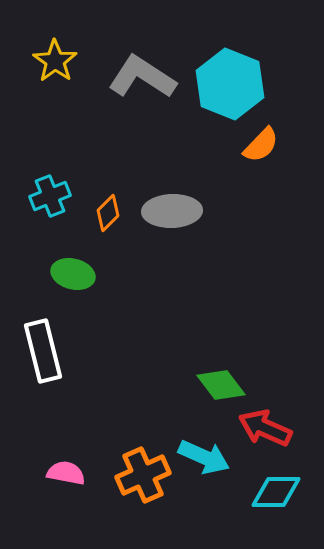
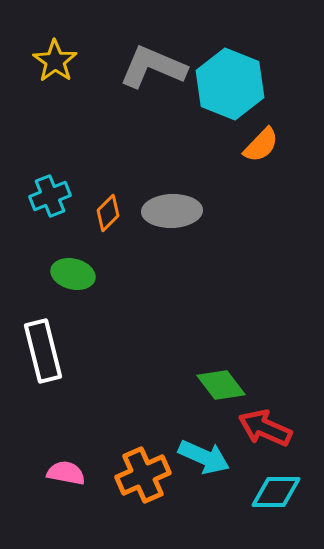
gray L-shape: moved 11 px right, 10 px up; rotated 10 degrees counterclockwise
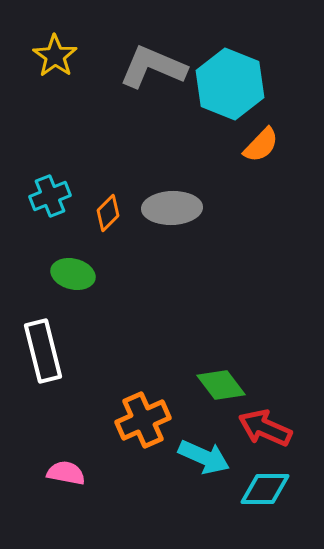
yellow star: moved 5 px up
gray ellipse: moved 3 px up
orange cross: moved 55 px up
cyan diamond: moved 11 px left, 3 px up
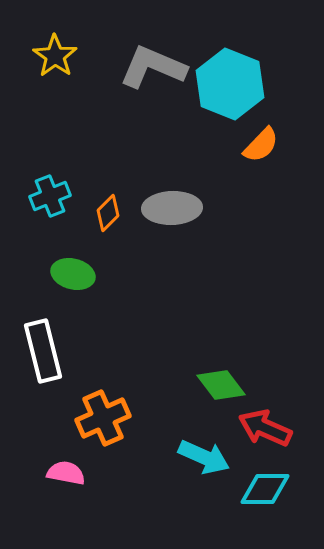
orange cross: moved 40 px left, 2 px up
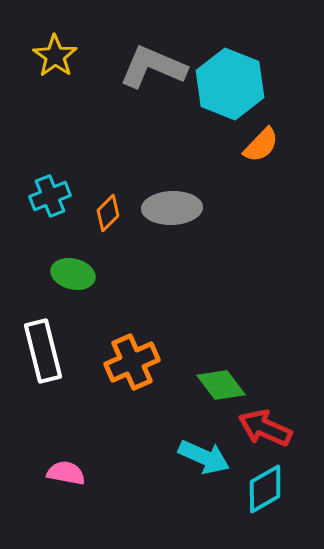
orange cross: moved 29 px right, 56 px up
cyan diamond: rotated 30 degrees counterclockwise
